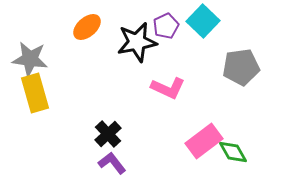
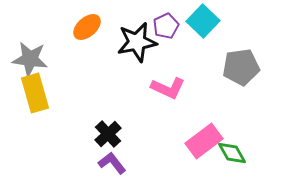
green diamond: moved 1 px left, 1 px down
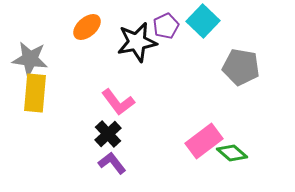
gray pentagon: rotated 18 degrees clockwise
pink L-shape: moved 50 px left, 14 px down; rotated 28 degrees clockwise
yellow rectangle: rotated 21 degrees clockwise
green diamond: rotated 20 degrees counterclockwise
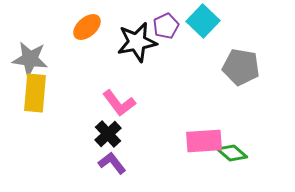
pink L-shape: moved 1 px right, 1 px down
pink rectangle: rotated 33 degrees clockwise
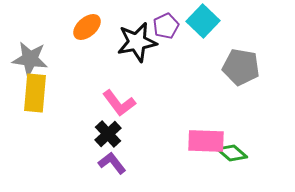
pink rectangle: moved 2 px right; rotated 6 degrees clockwise
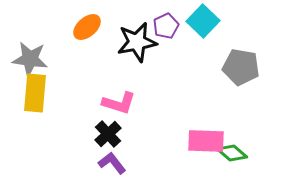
pink L-shape: rotated 36 degrees counterclockwise
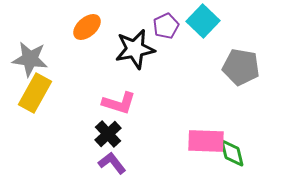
black star: moved 2 px left, 7 px down
yellow rectangle: rotated 24 degrees clockwise
green diamond: rotated 36 degrees clockwise
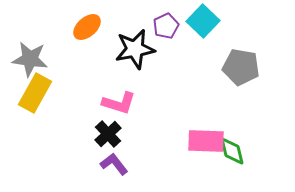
green diamond: moved 2 px up
purple L-shape: moved 2 px right, 1 px down
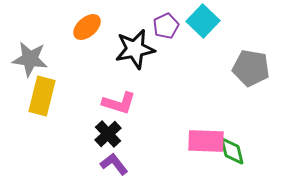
gray pentagon: moved 10 px right, 1 px down
yellow rectangle: moved 7 px right, 3 px down; rotated 15 degrees counterclockwise
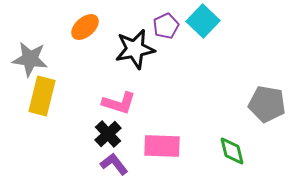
orange ellipse: moved 2 px left
gray pentagon: moved 16 px right, 36 px down
pink rectangle: moved 44 px left, 5 px down
